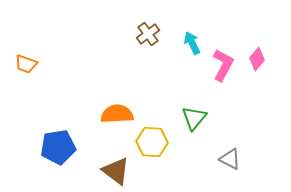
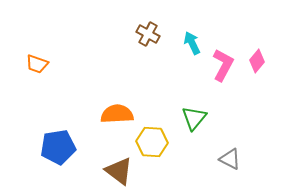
brown cross: rotated 25 degrees counterclockwise
pink diamond: moved 2 px down
orange trapezoid: moved 11 px right
brown triangle: moved 3 px right
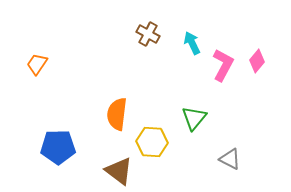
orange trapezoid: rotated 105 degrees clockwise
orange semicircle: rotated 80 degrees counterclockwise
blue pentagon: rotated 8 degrees clockwise
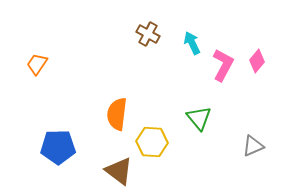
green triangle: moved 5 px right; rotated 20 degrees counterclockwise
gray triangle: moved 23 px right, 13 px up; rotated 50 degrees counterclockwise
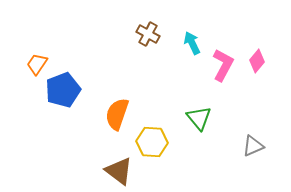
orange semicircle: rotated 12 degrees clockwise
blue pentagon: moved 5 px right, 57 px up; rotated 20 degrees counterclockwise
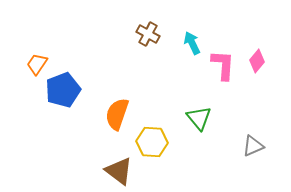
pink L-shape: rotated 24 degrees counterclockwise
